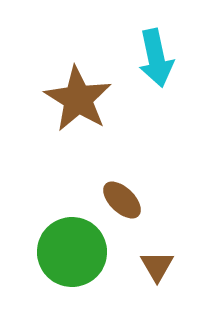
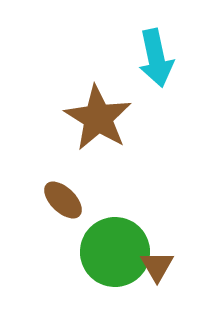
brown star: moved 20 px right, 19 px down
brown ellipse: moved 59 px left
green circle: moved 43 px right
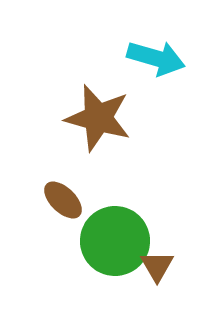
cyan arrow: rotated 62 degrees counterclockwise
brown star: rotated 16 degrees counterclockwise
green circle: moved 11 px up
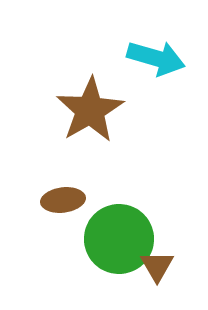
brown star: moved 8 px left, 8 px up; rotated 26 degrees clockwise
brown ellipse: rotated 51 degrees counterclockwise
green circle: moved 4 px right, 2 px up
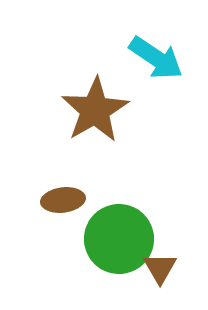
cyan arrow: rotated 18 degrees clockwise
brown star: moved 5 px right
brown triangle: moved 3 px right, 2 px down
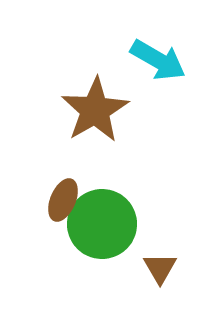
cyan arrow: moved 2 px right, 2 px down; rotated 4 degrees counterclockwise
brown ellipse: rotated 60 degrees counterclockwise
green circle: moved 17 px left, 15 px up
